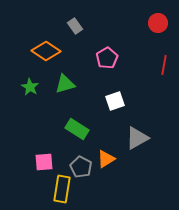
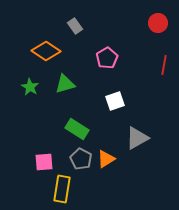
gray pentagon: moved 8 px up
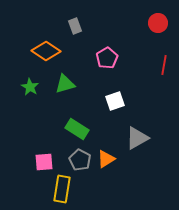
gray rectangle: rotated 14 degrees clockwise
gray pentagon: moved 1 px left, 1 px down
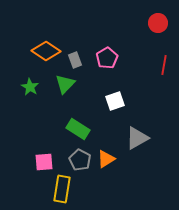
gray rectangle: moved 34 px down
green triangle: rotated 30 degrees counterclockwise
green rectangle: moved 1 px right
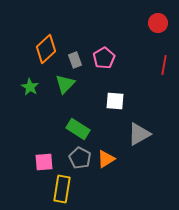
orange diamond: moved 2 px up; rotated 76 degrees counterclockwise
pink pentagon: moved 3 px left
white square: rotated 24 degrees clockwise
gray triangle: moved 2 px right, 4 px up
gray pentagon: moved 2 px up
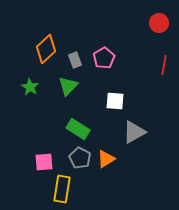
red circle: moved 1 px right
green triangle: moved 3 px right, 2 px down
gray triangle: moved 5 px left, 2 px up
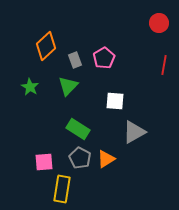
orange diamond: moved 3 px up
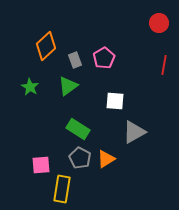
green triangle: rotated 10 degrees clockwise
pink square: moved 3 px left, 3 px down
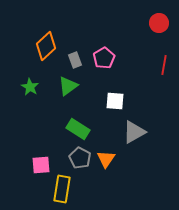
orange triangle: rotated 24 degrees counterclockwise
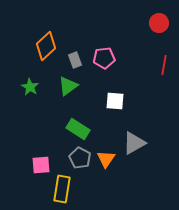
pink pentagon: rotated 25 degrees clockwise
gray triangle: moved 11 px down
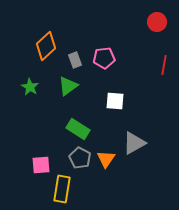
red circle: moved 2 px left, 1 px up
